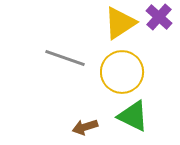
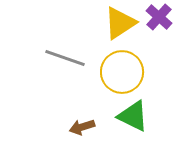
brown arrow: moved 3 px left
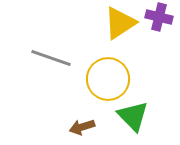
purple cross: rotated 28 degrees counterclockwise
gray line: moved 14 px left
yellow circle: moved 14 px left, 7 px down
green triangle: rotated 20 degrees clockwise
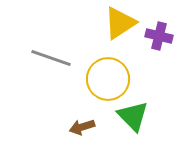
purple cross: moved 19 px down
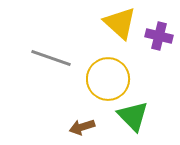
yellow triangle: rotated 45 degrees counterclockwise
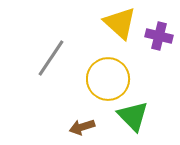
gray line: rotated 75 degrees counterclockwise
